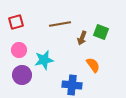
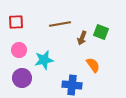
red square: rotated 14 degrees clockwise
purple circle: moved 3 px down
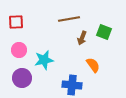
brown line: moved 9 px right, 5 px up
green square: moved 3 px right
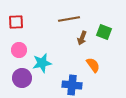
cyan star: moved 2 px left, 3 px down
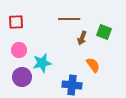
brown line: rotated 10 degrees clockwise
purple circle: moved 1 px up
